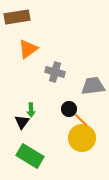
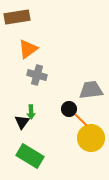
gray cross: moved 18 px left, 3 px down
gray trapezoid: moved 2 px left, 4 px down
green arrow: moved 2 px down
yellow circle: moved 9 px right
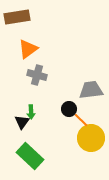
green rectangle: rotated 12 degrees clockwise
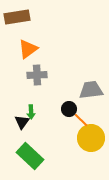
gray cross: rotated 18 degrees counterclockwise
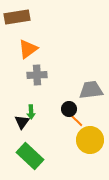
orange line: moved 5 px left
yellow circle: moved 1 px left, 2 px down
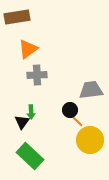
black circle: moved 1 px right, 1 px down
